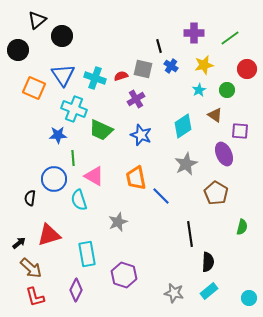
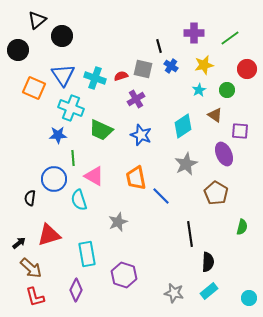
cyan cross at (74, 109): moved 3 px left, 1 px up
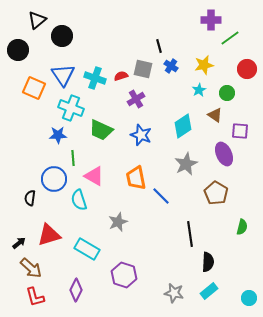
purple cross at (194, 33): moved 17 px right, 13 px up
green circle at (227, 90): moved 3 px down
cyan rectangle at (87, 254): moved 5 px up; rotated 50 degrees counterclockwise
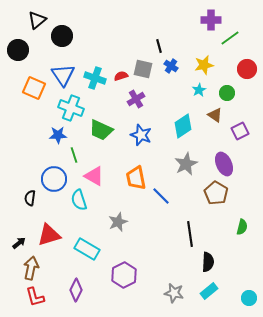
purple square at (240, 131): rotated 30 degrees counterclockwise
purple ellipse at (224, 154): moved 10 px down
green line at (73, 158): moved 1 px right, 3 px up; rotated 14 degrees counterclockwise
brown arrow at (31, 268): rotated 120 degrees counterclockwise
purple hexagon at (124, 275): rotated 15 degrees clockwise
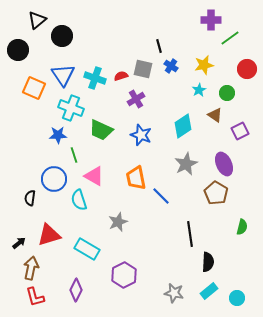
cyan circle at (249, 298): moved 12 px left
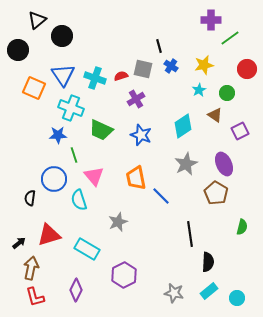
pink triangle at (94, 176): rotated 20 degrees clockwise
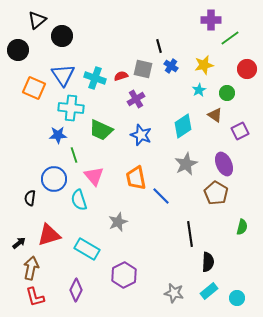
cyan cross at (71, 108): rotated 15 degrees counterclockwise
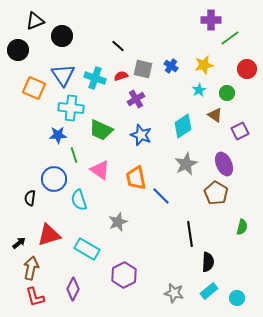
black triangle at (37, 20): moved 2 px left, 1 px down; rotated 18 degrees clockwise
black line at (159, 46): moved 41 px left; rotated 32 degrees counterclockwise
pink triangle at (94, 176): moved 6 px right, 6 px up; rotated 15 degrees counterclockwise
purple diamond at (76, 290): moved 3 px left, 1 px up
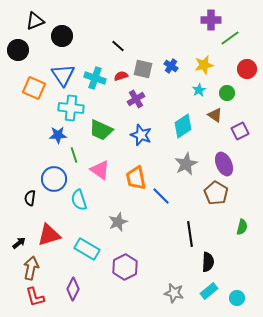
purple hexagon at (124, 275): moved 1 px right, 8 px up
